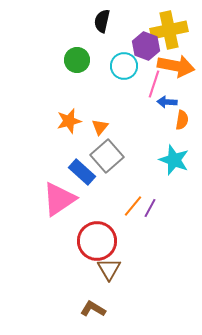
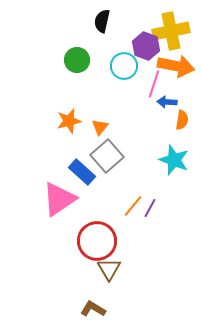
yellow cross: moved 2 px right, 1 px down
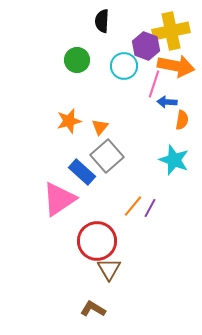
black semicircle: rotated 10 degrees counterclockwise
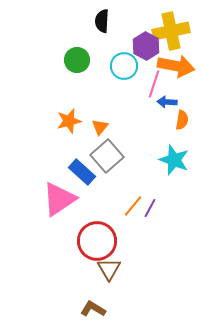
purple hexagon: rotated 8 degrees clockwise
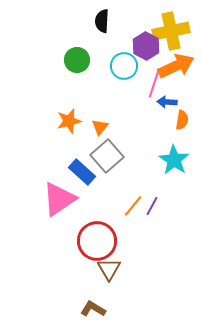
orange arrow: rotated 36 degrees counterclockwise
cyan star: rotated 12 degrees clockwise
purple line: moved 2 px right, 2 px up
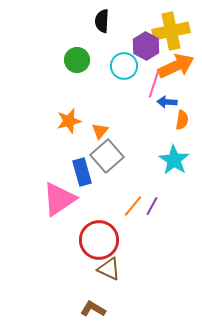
orange triangle: moved 4 px down
blue rectangle: rotated 32 degrees clockwise
red circle: moved 2 px right, 1 px up
brown triangle: rotated 35 degrees counterclockwise
